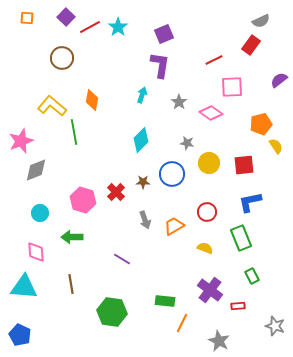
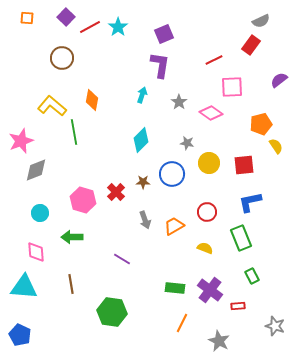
green rectangle at (165, 301): moved 10 px right, 13 px up
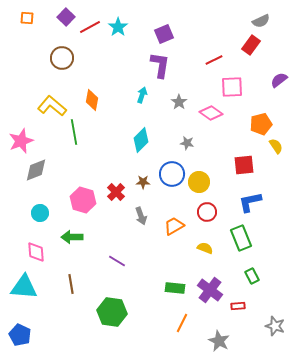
yellow circle at (209, 163): moved 10 px left, 19 px down
gray arrow at (145, 220): moved 4 px left, 4 px up
purple line at (122, 259): moved 5 px left, 2 px down
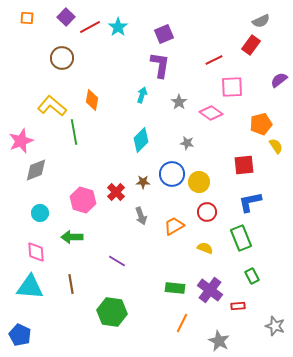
cyan triangle at (24, 287): moved 6 px right
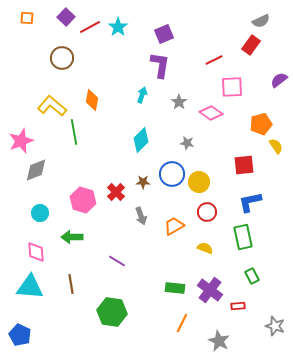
green rectangle at (241, 238): moved 2 px right, 1 px up; rotated 10 degrees clockwise
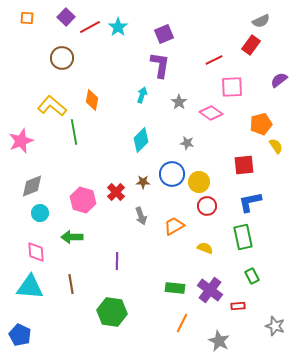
gray diamond at (36, 170): moved 4 px left, 16 px down
red circle at (207, 212): moved 6 px up
purple line at (117, 261): rotated 60 degrees clockwise
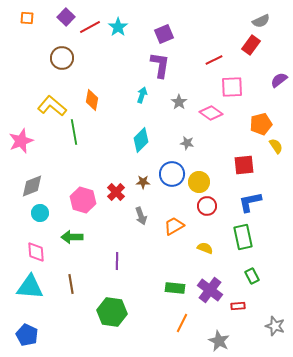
blue pentagon at (20, 335): moved 7 px right
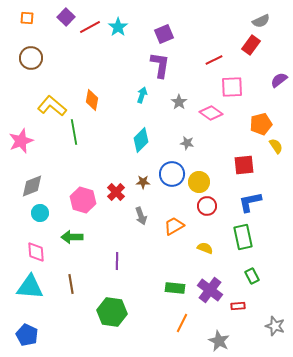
brown circle at (62, 58): moved 31 px left
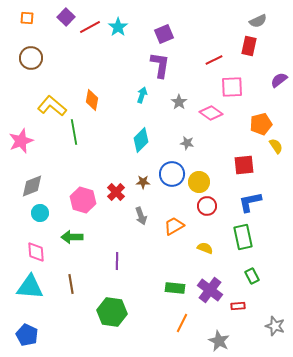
gray semicircle at (261, 21): moved 3 px left
red rectangle at (251, 45): moved 2 px left, 1 px down; rotated 24 degrees counterclockwise
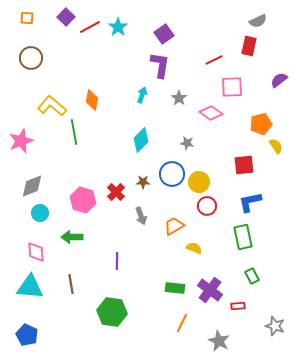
purple square at (164, 34): rotated 12 degrees counterclockwise
gray star at (179, 102): moved 4 px up
yellow semicircle at (205, 248): moved 11 px left
